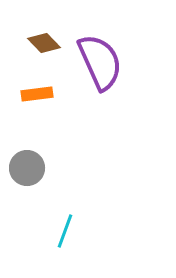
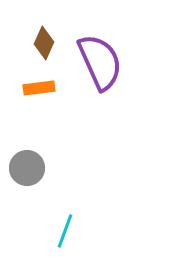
brown diamond: rotated 68 degrees clockwise
orange rectangle: moved 2 px right, 6 px up
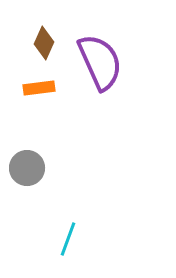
cyan line: moved 3 px right, 8 px down
